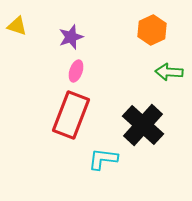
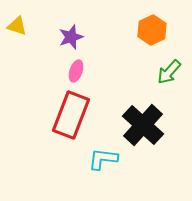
green arrow: rotated 52 degrees counterclockwise
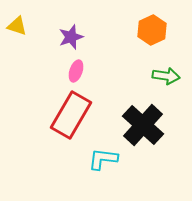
green arrow: moved 3 px left, 4 px down; rotated 124 degrees counterclockwise
red rectangle: rotated 9 degrees clockwise
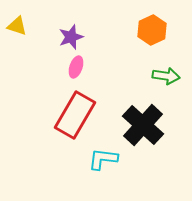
pink ellipse: moved 4 px up
red rectangle: moved 4 px right
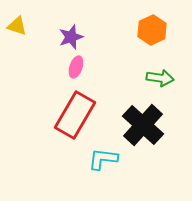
green arrow: moved 6 px left, 2 px down
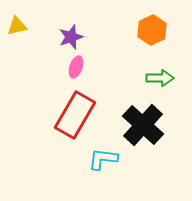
yellow triangle: rotated 30 degrees counterclockwise
green arrow: rotated 8 degrees counterclockwise
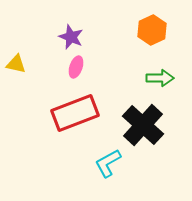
yellow triangle: moved 1 px left, 38 px down; rotated 25 degrees clockwise
purple star: rotated 30 degrees counterclockwise
red rectangle: moved 2 px up; rotated 39 degrees clockwise
cyan L-shape: moved 5 px right, 4 px down; rotated 36 degrees counterclockwise
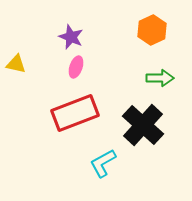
cyan L-shape: moved 5 px left
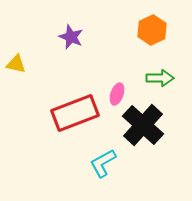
pink ellipse: moved 41 px right, 27 px down
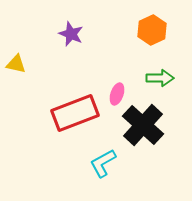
purple star: moved 3 px up
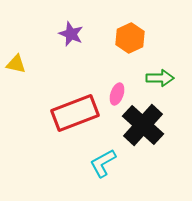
orange hexagon: moved 22 px left, 8 px down
